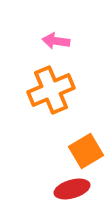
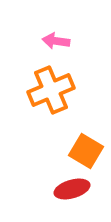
orange square: rotated 28 degrees counterclockwise
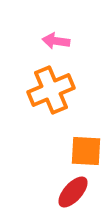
orange square: rotated 28 degrees counterclockwise
red ellipse: moved 1 px right, 3 px down; rotated 32 degrees counterclockwise
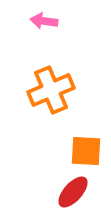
pink arrow: moved 12 px left, 20 px up
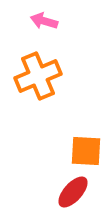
pink arrow: rotated 8 degrees clockwise
orange cross: moved 13 px left, 14 px up
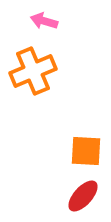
orange cross: moved 5 px left, 5 px up
red ellipse: moved 10 px right, 4 px down
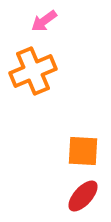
pink arrow: rotated 52 degrees counterclockwise
orange square: moved 3 px left
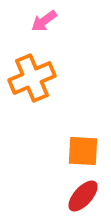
orange cross: moved 1 px left, 7 px down
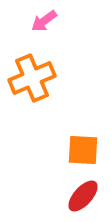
orange square: moved 1 px up
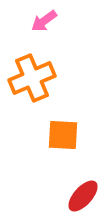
orange square: moved 20 px left, 15 px up
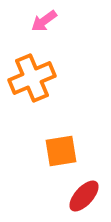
orange square: moved 2 px left, 16 px down; rotated 12 degrees counterclockwise
red ellipse: moved 1 px right
